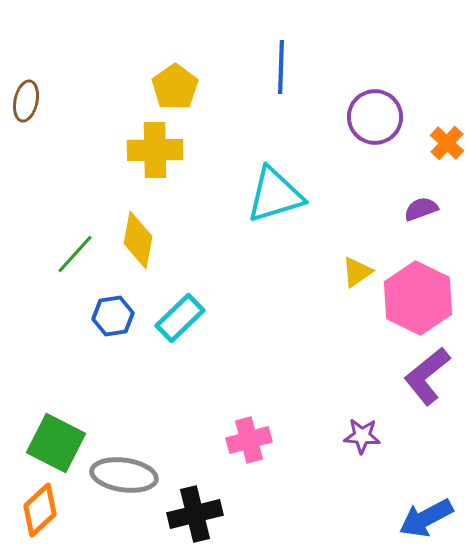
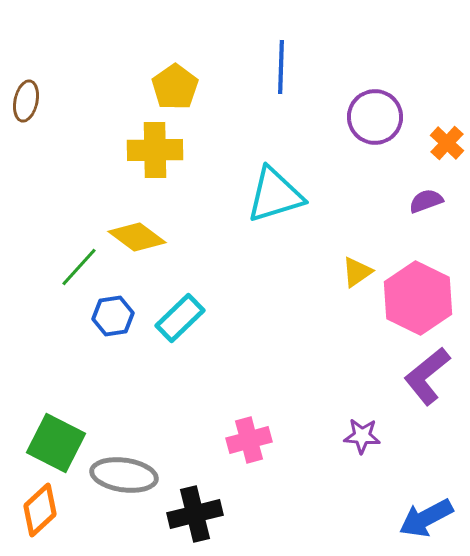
purple semicircle: moved 5 px right, 8 px up
yellow diamond: moved 1 px left, 3 px up; rotated 64 degrees counterclockwise
green line: moved 4 px right, 13 px down
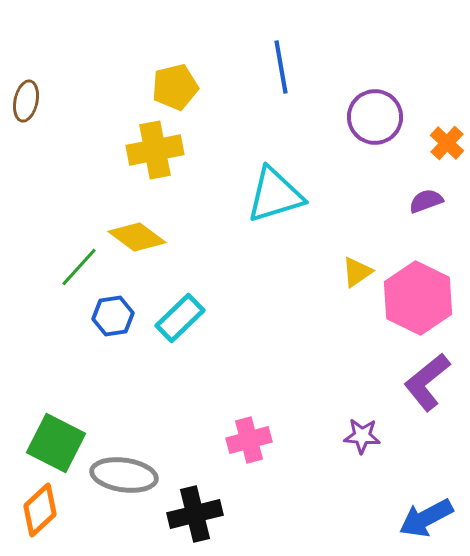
blue line: rotated 12 degrees counterclockwise
yellow pentagon: rotated 21 degrees clockwise
yellow cross: rotated 10 degrees counterclockwise
purple L-shape: moved 6 px down
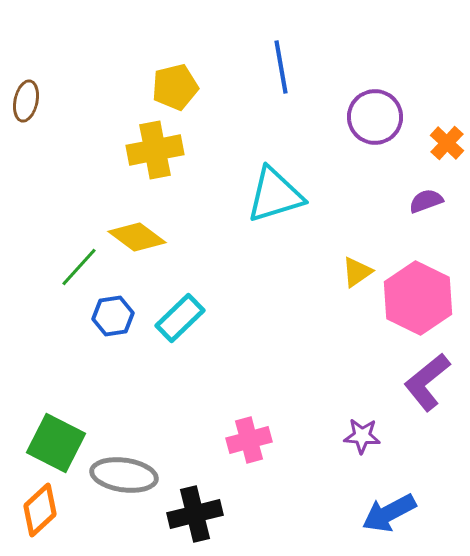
blue arrow: moved 37 px left, 5 px up
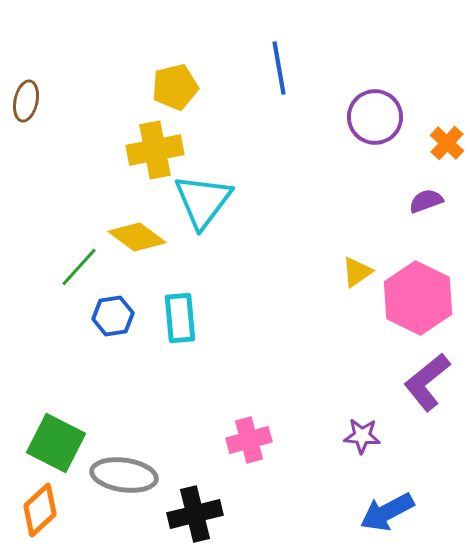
blue line: moved 2 px left, 1 px down
cyan triangle: moved 72 px left, 6 px down; rotated 36 degrees counterclockwise
cyan rectangle: rotated 51 degrees counterclockwise
blue arrow: moved 2 px left, 1 px up
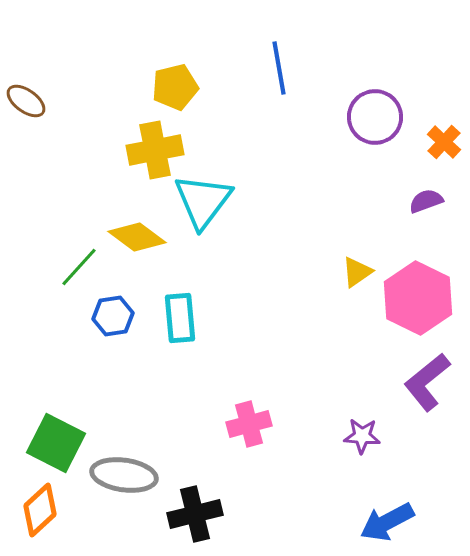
brown ellipse: rotated 66 degrees counterclockwise
orange cross: moved 3 px left, 1 px up
pink cross: moved 16 px up
blue arrow: moved 10 px down
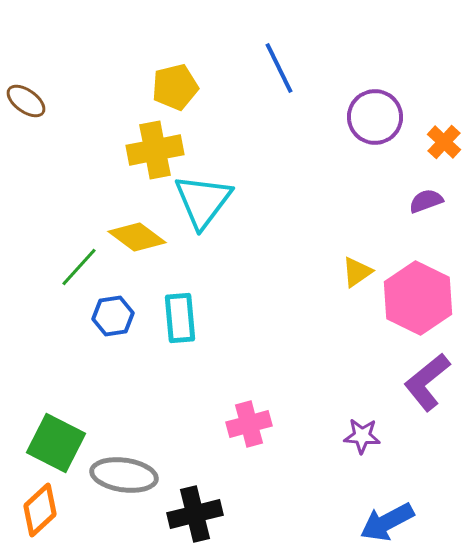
blue line: rotated 16 degrees counterclockwise
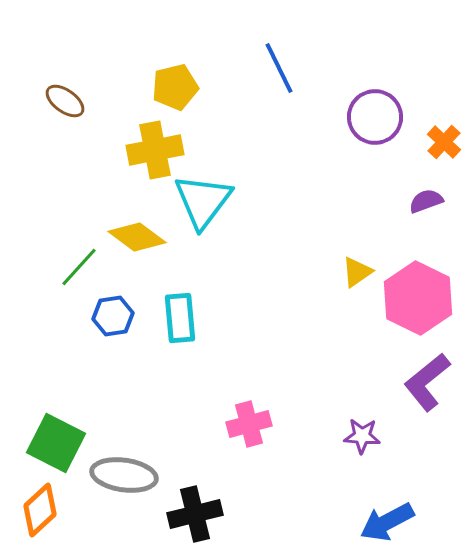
brown ellipse: moved 39 px right
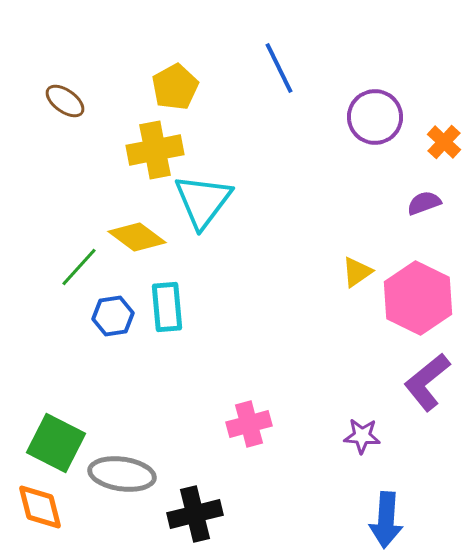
yellow pentagon: rotated 15 degrees counterclockwise
purple semicircle: moved 2 px left, 2 px down
cyan rectangle: moved 13 px left, 11 px up
gray ellipse: moved 2 px left, 1 px up
orange diamond: moved 3 px up; rotated 62 degrees counterclockwise
blue arrow: moved 1 px left, 2 px up; rotated 58 degrees counterclockwise
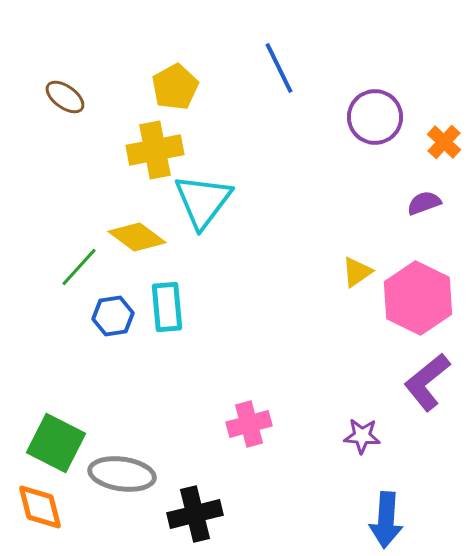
brown ellipse: moved 4 px up
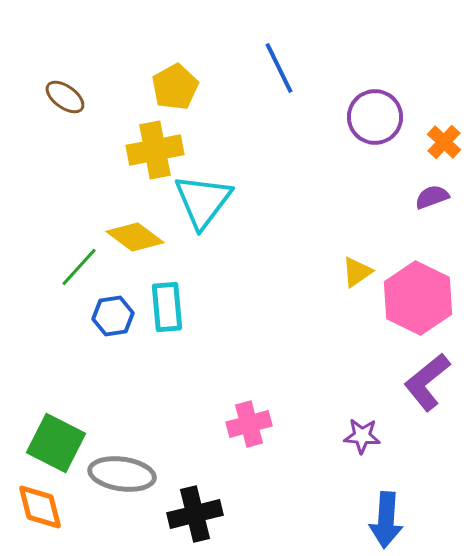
purple semicircle: moved 8 px right, 6 px up
yellow diamond: moved 2 px left
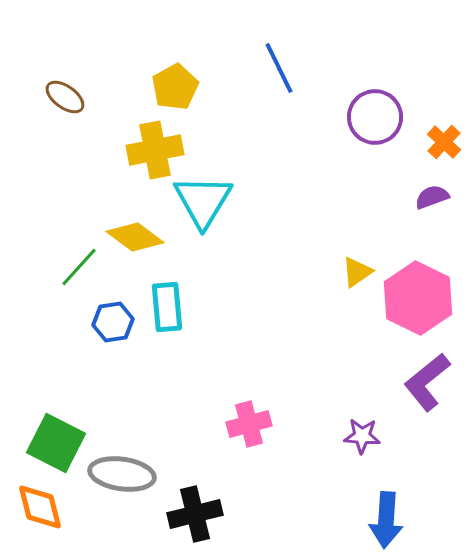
cyan triangle: rotated 6 degrees counterclockwise
blue hexagon: moved 6 px down
